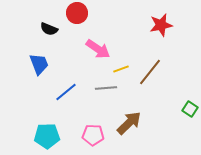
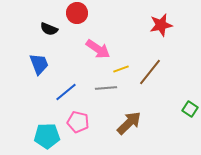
pink pentagon: moved 15 px left, 13 px up; rotated 10 degrees clockwise
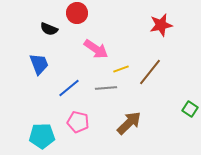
pink arrow: moved 2 px left
blue line: moved 3 px right, 4 px up
cyan pentagon: moved 5 px left
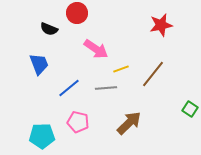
brown line: moved 3 px right, 2 px down
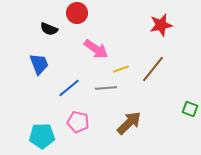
brown line: moved 5 px up
green square: rotated 14 degrees counterclockwise
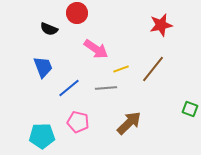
blue trapezoid: moved 4 px right, 3 px down
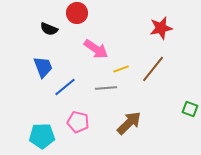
red star: moved 3 px down
blue line: moved 4 px left, 1 px up
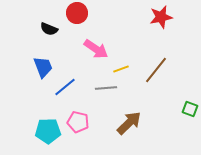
red star: moved 11 px up
brown line: moved 3 px right, 1 px down
cyan pentagon: moved 6 px right, 5 px up
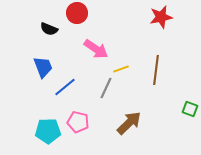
brown line: rotated 32 degrees counterclockwise
gray line: rotated 60 degrees counterclockwise
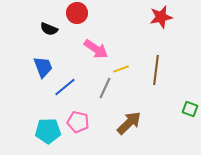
gray line: moved 1 px left
